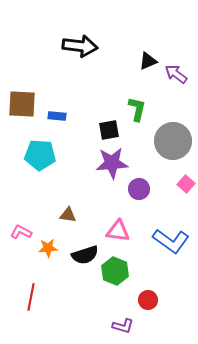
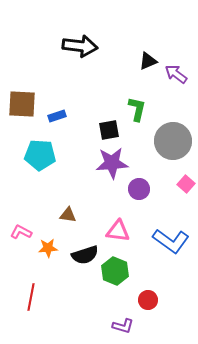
blue rectangle: rotated 24 degrees counterclockwise
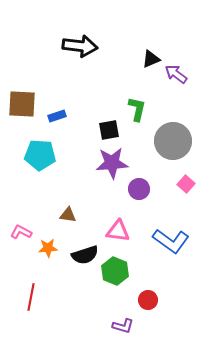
black triangle: moved 3 px right, 2 px up
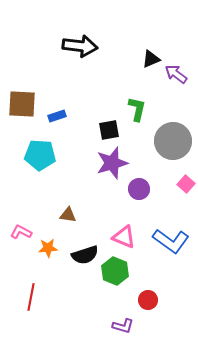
purple star: rotated 12 degrees counterclockwise
pink triangle: moved 6 px right, 6 px down; rotated 15 degrees clockwise
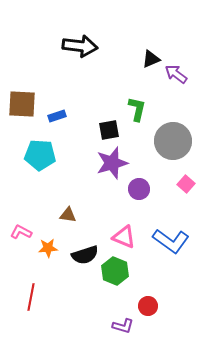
red circle: moved 6 px down
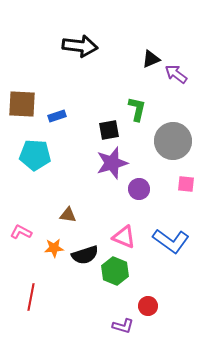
cyan pentagon: moved 5 px left
pink square: rotated 36 degrees counterclockwise
orange star: moved 6 px right
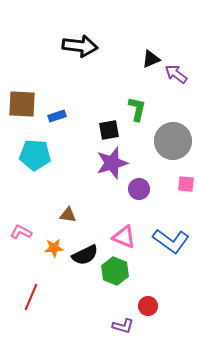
black semicircle: rotated 8 degrees counterclockwise
red line: rotated 12 degrees clockwise
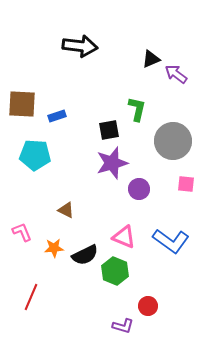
brown triangle: moved 2 px left, 5 px up; rotated 18 degrees clockwise
pink L-shape: moved 1 px right; rotated 40 degrees clockwise
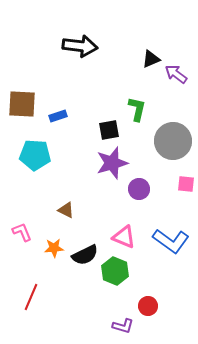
blue rectangle: moved 1 px right
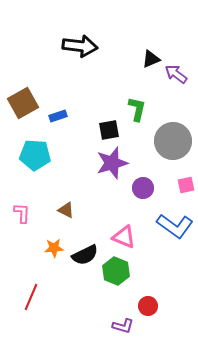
brown square: moved 1 px right, 1 px up; rotated 32 degrees counterclockwise
pink square: moved 1 px down; rotated 18 degrees counterclockwise
purple circle: moved 4 px right, 1 px up
pink L-shape: moved 19 px up; rotated 25 degrees clockwise
blue L-shape: moved 4 px right, 15 px up
green hexagon: moved 1 px right
